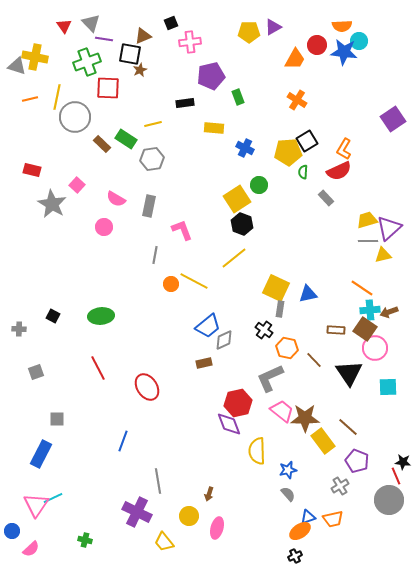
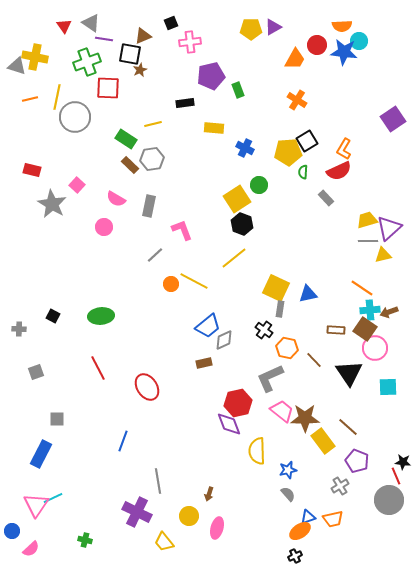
gray triangle at (91, 23): rotated 12 degrees counterclockwise
yellow pentagon at (249, 32): moved 2 px right, 3 px up
green rectangle at (238, 97): moved 7 px up
brown rectangle at (102, 144): moved 28 px right, 21 px down
gray line at (155, 255): rotated 36 degrees clockwise
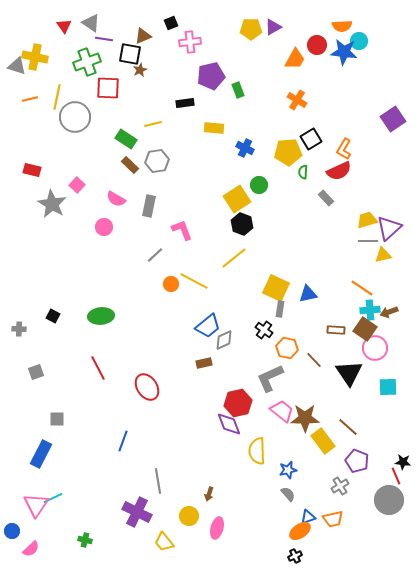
black square at (307, 141): moved 4 px right, 2 px up
gray hexagon at (152, 159): moved 5 px right, 2 px down
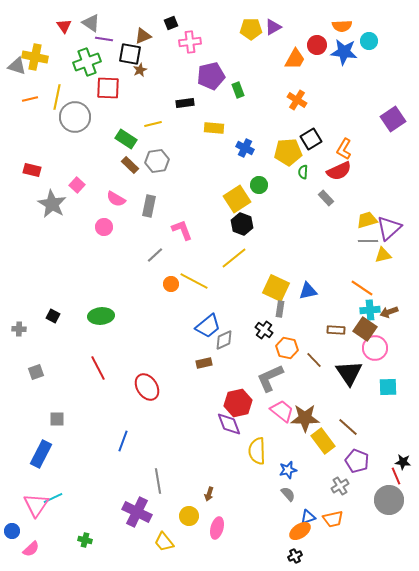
cyan circle at (359, 41): moved 10 px right
blue triangle at (308, 294): moved 3 px up
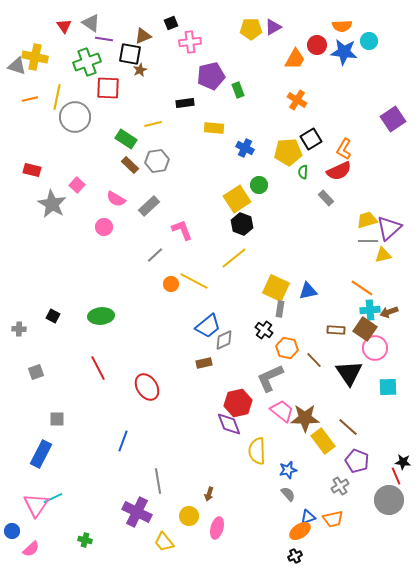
gray rectangle at (149, 206): rotated 35 degrees clockwise
